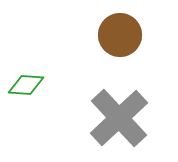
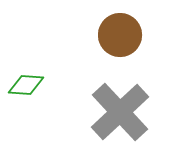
gray cross: moved 1 px right, 6 px up
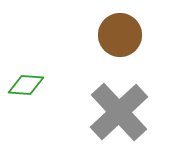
gray cross: moved 1 px left
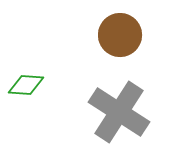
gray cross: rotated 14 degrees counterclockwise
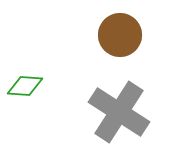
green diamond: moved 1 px left, 1 px down
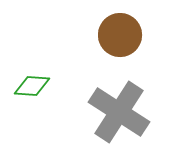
green diamond: moved 7 px right
